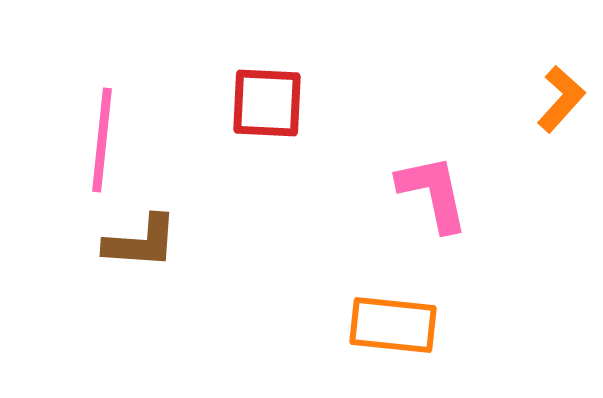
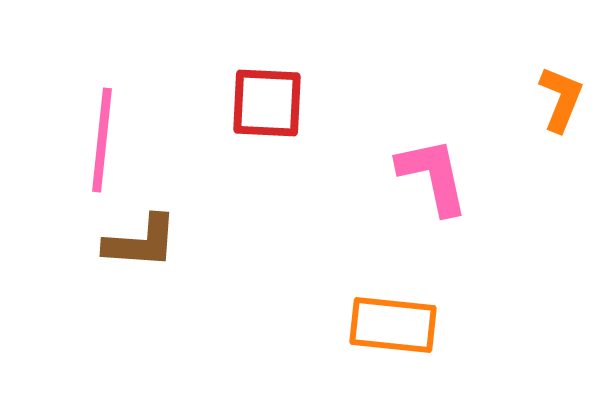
orange L-shape: rotated 20 degrees counterclockwise
pink L-shape: moved 17 px up
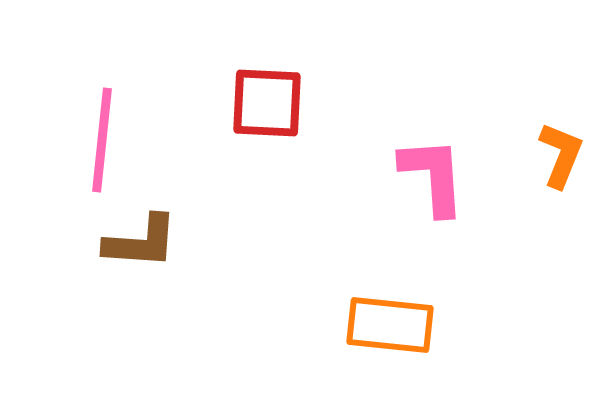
orange L-shape: moved 56 px down
pink L-shape: rotated 8 degrees clockwise
orange rectangle: moved 3 px left
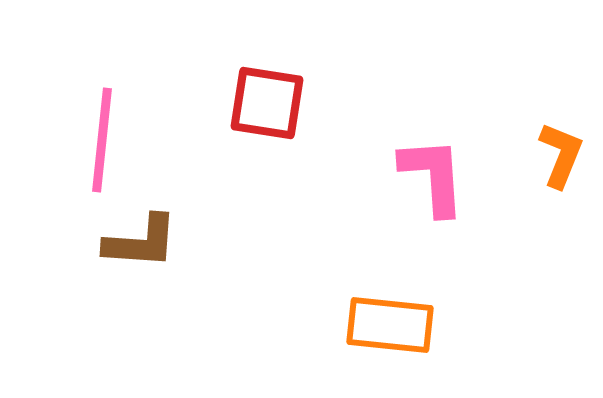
red square: rotated 6 degrees clockwise
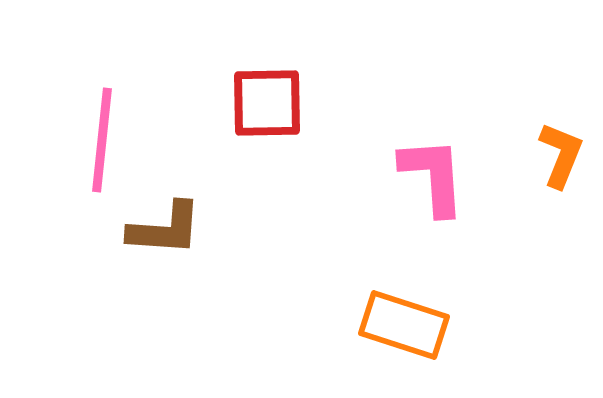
red square: rotated 10 degrees counterclockwise
brown L-shape: moved 24 px right, 13 px up
orange rectangle: moved 14 px right; rotated 12 degrees clockwise
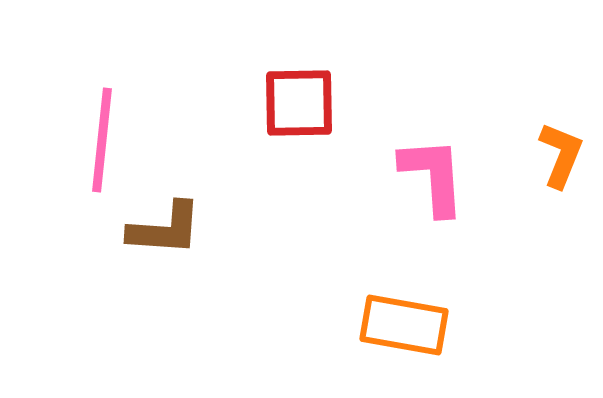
red square: moved 32 px right
orange rectangle: rotated 8 degrees counterclockwise
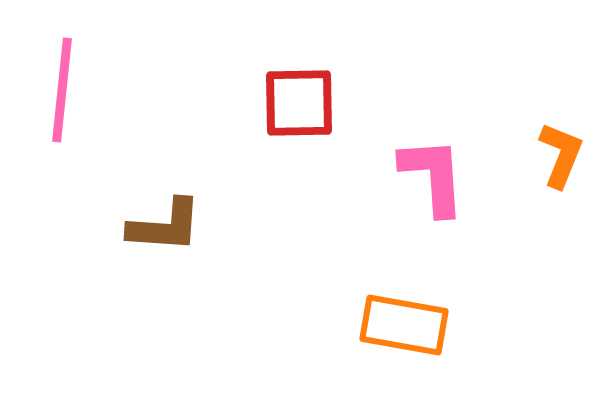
pink line: moved 40 px left, 50 px up
brown L-shape: moved 3 px up
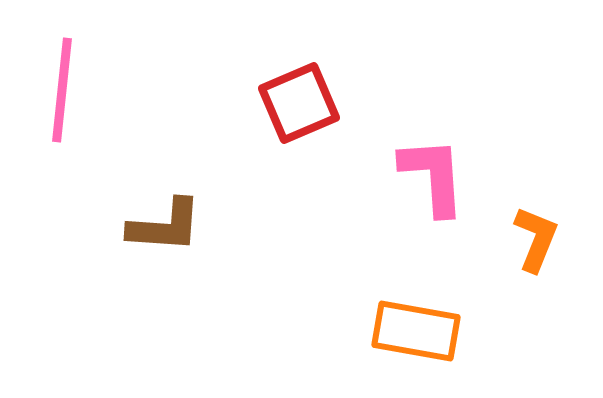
red square: rotated 22 degrees counterclockwise
orange L-shape: moved 25 px left, 84 px down
orange rectangle: moved 12 px right, 6 px down
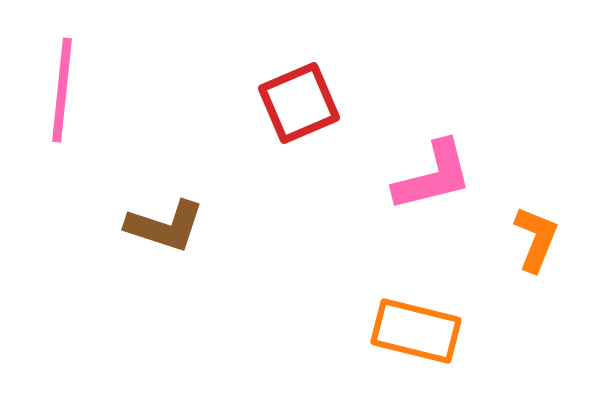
pink L-shape: rotated 80 degrees clockwise
brown L-shape: rotated 14 degrees clockwise
orange rectangle: rotated 4 degrees clockwise
